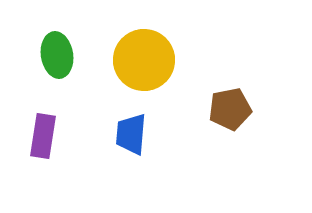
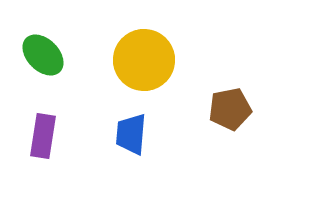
green ellipse: moved 14 px left; rotated 36 degrees counterclockwise
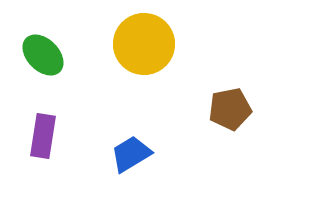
yellow circle: moved 16 px up
blue trapezoid: moved 20 px down; rotated 54 degrees clockwise
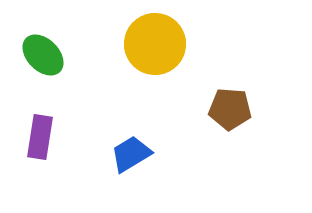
yellow circle: moved 11 px right
brown pentagon: rotated 15 degrees clockwise
purple rectangle: moved 3 px left, 1 px down
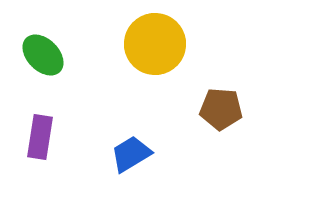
brown pentagon: moved 9 px left
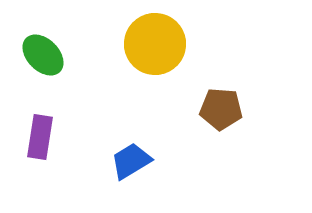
blue trapezoid: moved 7 px down
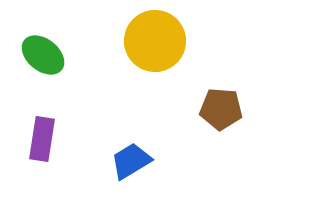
yellow circle: moved 3 px up
green ellipse: rotated 6 degrees counterclockwise
purple rectangle: moved 2 px right, 2 px down
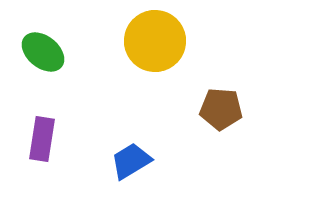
green ellipse: moved 3 px up
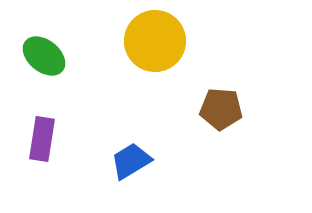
green ellipse: moved 1 px right, 4 px down
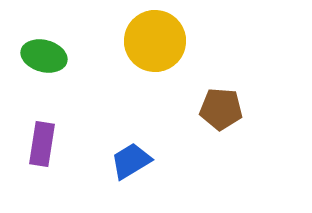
green ellipse: rotated 24 degrees counterclockwise
purple rectangle: moved 5 px down
